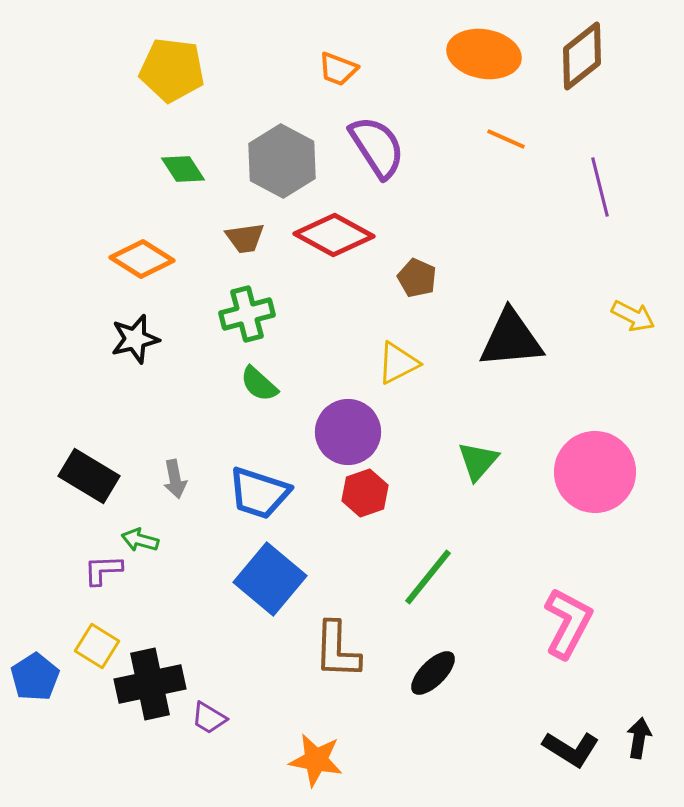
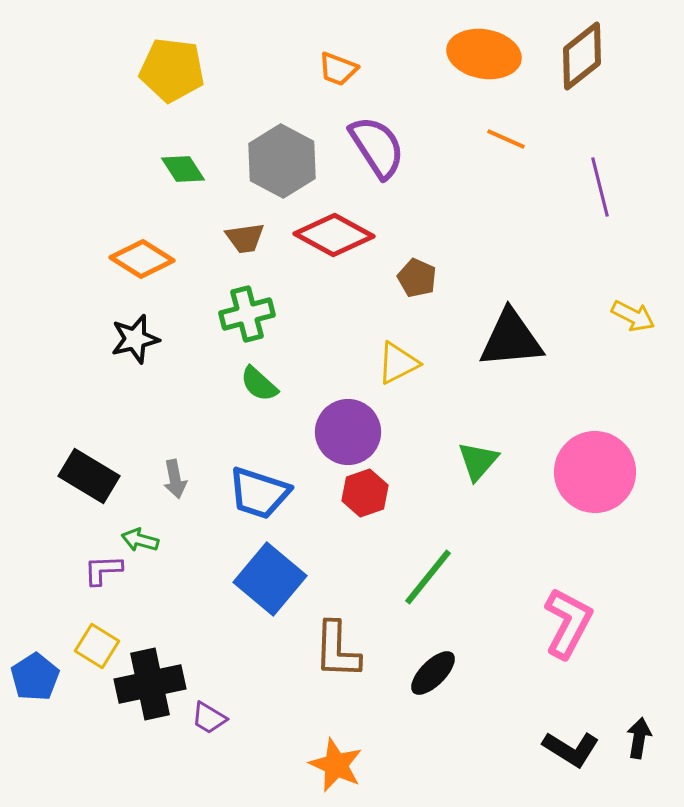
orange star: moved 20 px right, 5 px down; rotated 14 degrees clockwise
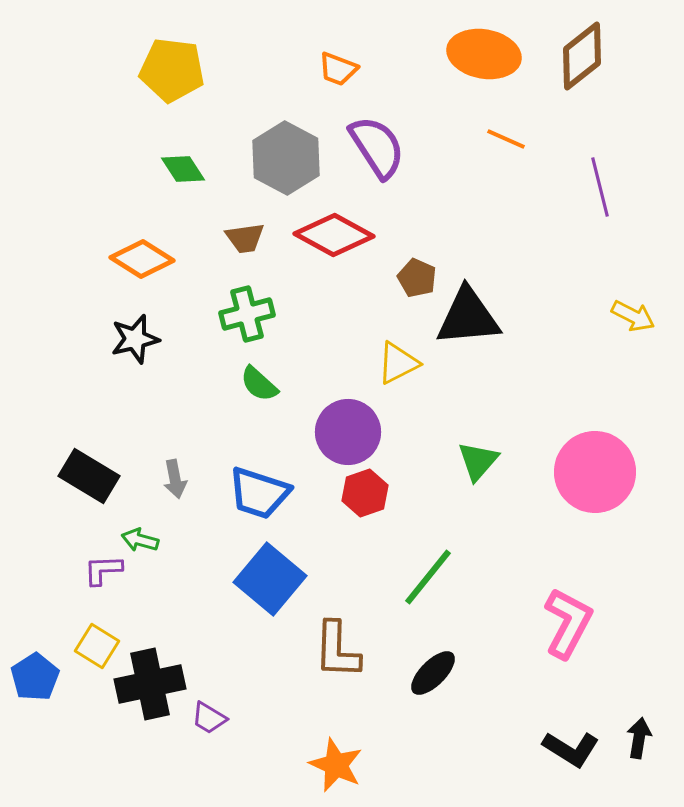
gray hexagon: moved 4 px right, 3 px up
black triangle: moved 43 px left, 22 px up
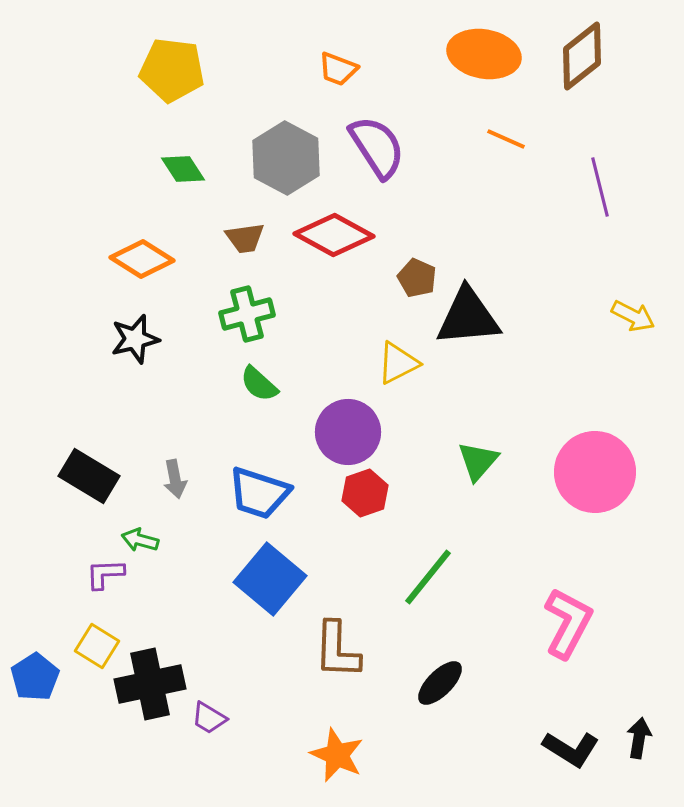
purple L-shape: moved 2 px right, 4 px down
black ellipse: moved 7 px right, 10 px down
orange star: moved 1 px right, 10 px up
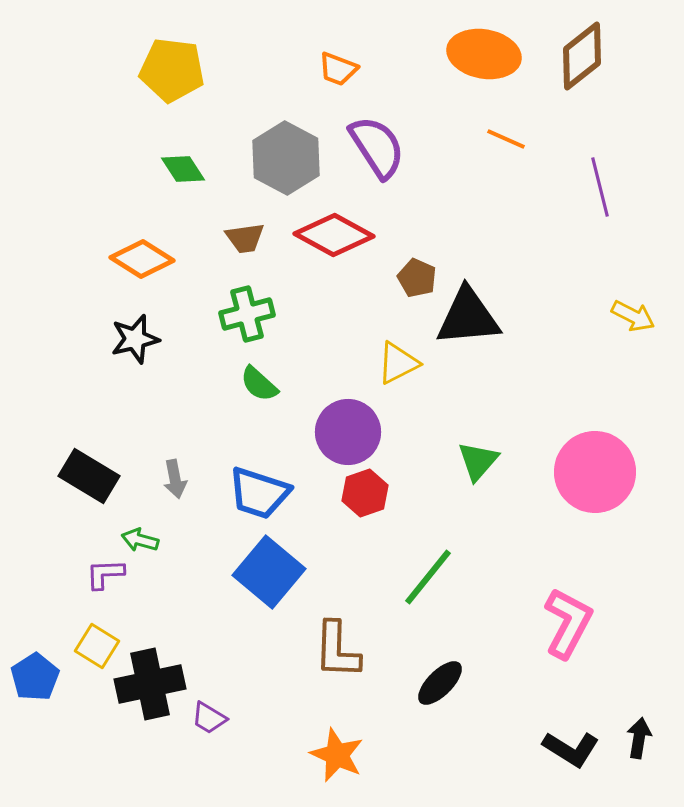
blue square: moved 1 px left, 7 px up
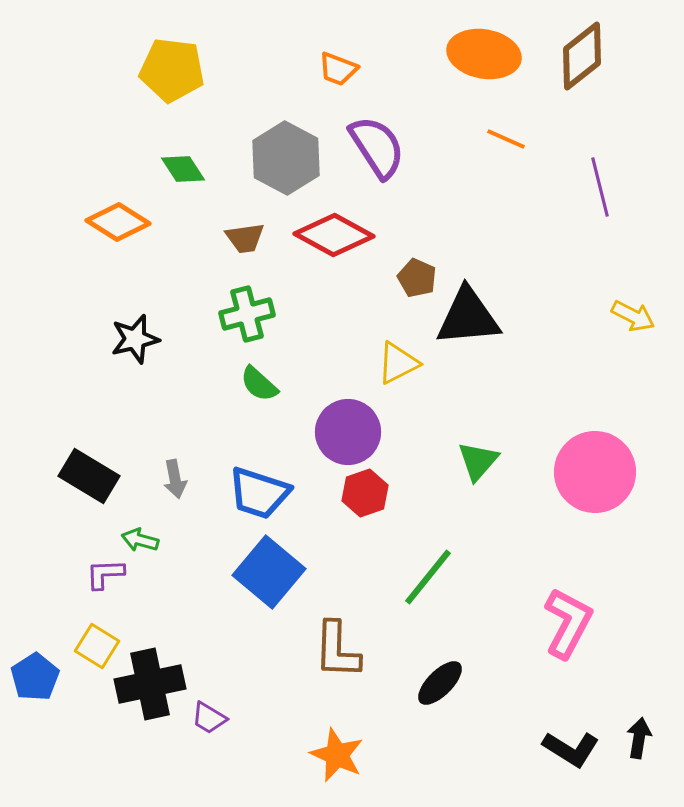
orange diamond: moved 24 px left, 37 px up
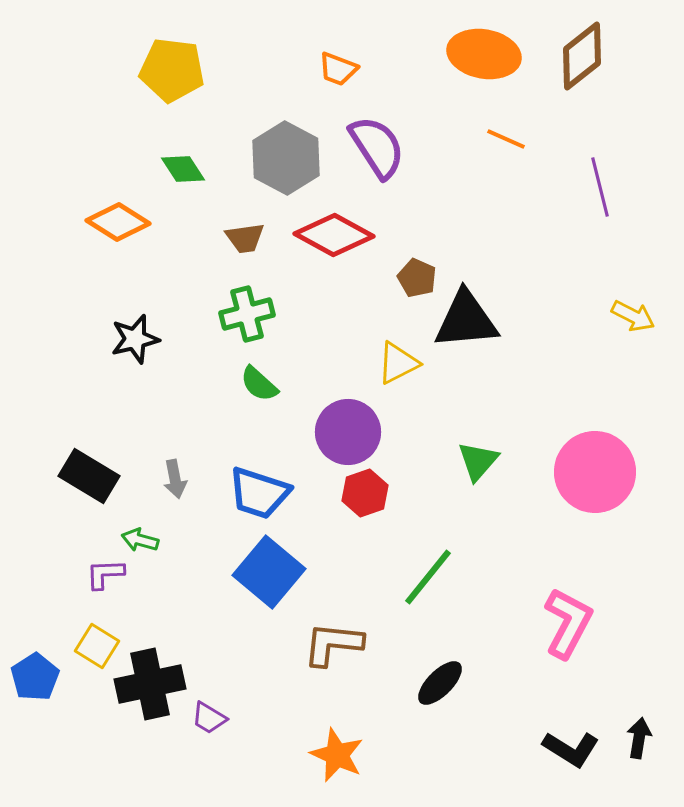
black triangle: moved 2 px left, 3 px down
brown L-shape: moved 4 px left, 6 px up; rotated 94 degrees clockwise
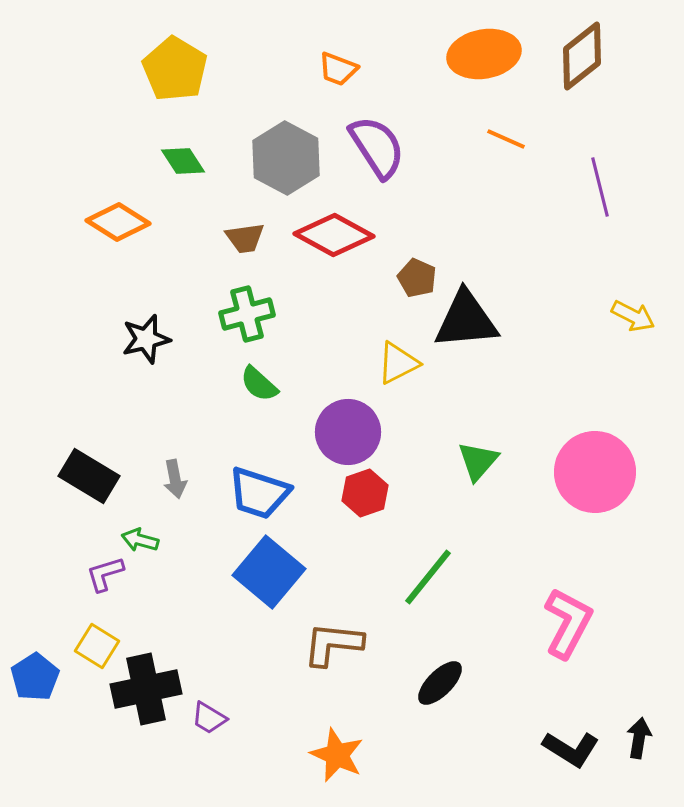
orange ellipse: rotated 20 degrees counterclockwise
yellow pentagon: moved 3 px right, 1 px up; rotated 24 degrees clockwise
green diamond: moved 8 px up
black star: moved 11 px right
purple L-shape: rotated 15 degrees counterclockwise
black cross: moved 4 px left, 5 px down
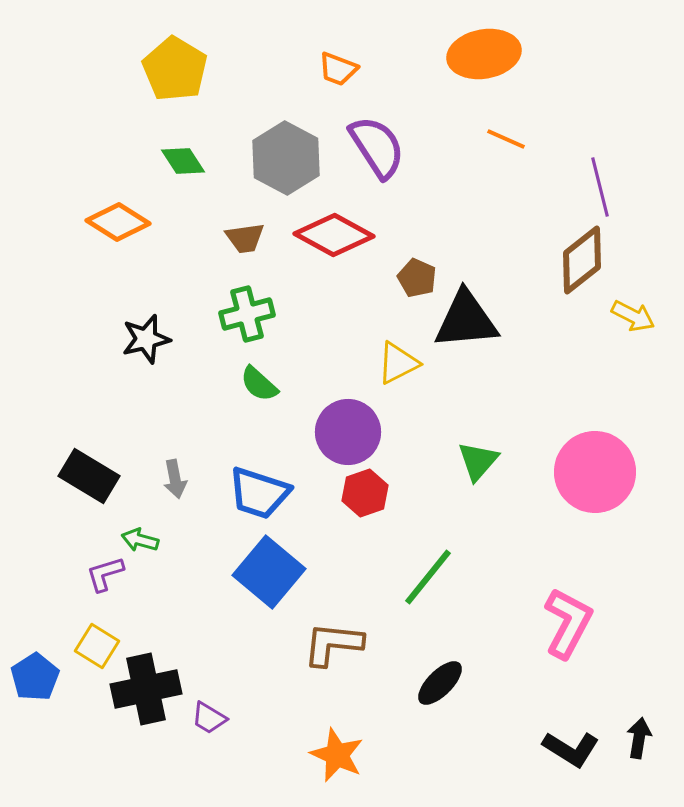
brown diamond: moved 204 px down
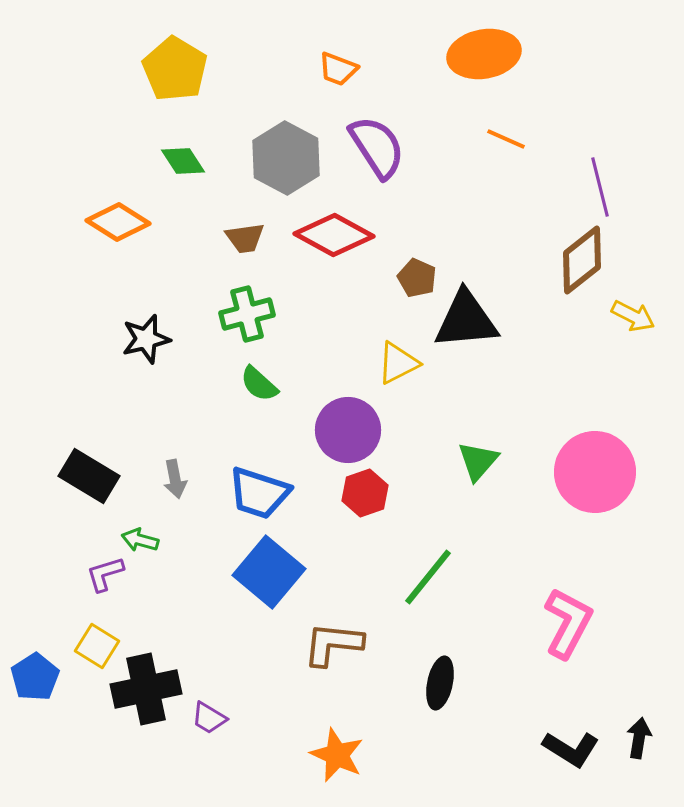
purple circle: moved 2 px up
black ellipse: rotated 33 degrees counterclockwise
